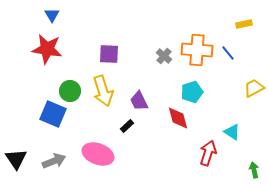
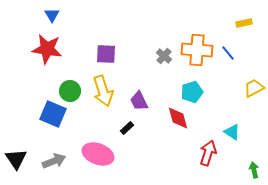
yellow rectangle: moved 1 px up
purple square: moved 3 px left
black rectangle: moved 2 px down
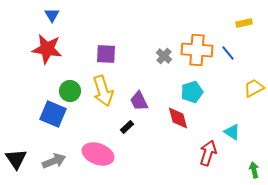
black rectangle: moved 1 px up
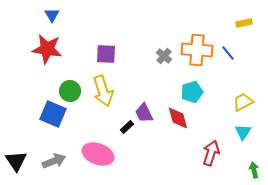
yellow trapezoid: moved 11 px left, 14 px down
purple trapezoid: moved 5 px right, 12 px down
cyan triangle: moved 11 px right; rotated 30 degrees clockwise
red arrow: moved 3 px right
black triangle: moved 2 px down
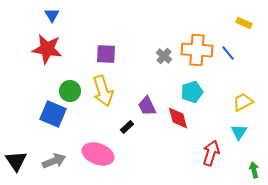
yellow rectangle: rotated 35 degrees clockwise
purple trapezoid: moved 3 px right, 7 px up
cyan triangle: moved 4 px left
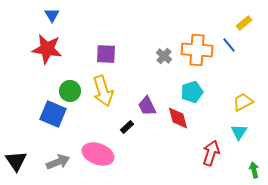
yellow rectangle: rotated 63 degrees counterclockwise
blue line: moved 1 px right, 8 px up
gray arrow: moved 4 px right, 1 px down
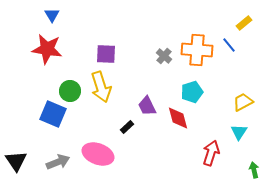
yellow arrow: moved 2 px left, 4 px up
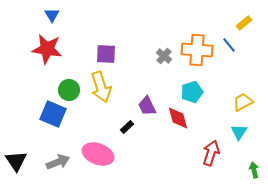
green circle: moved 1 px left, 1 px up
